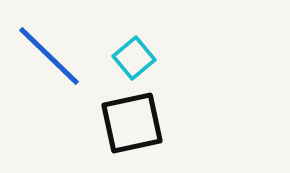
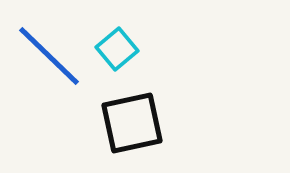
cyan square: moved 17 px left, 9 px up
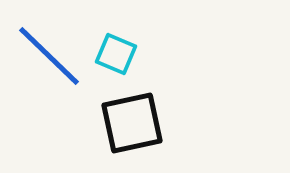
cyan square: moved 1 px left, 5 px down; rotated 27 degrees counterclockwise
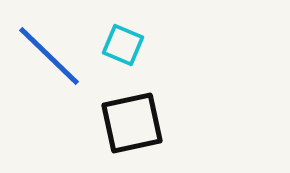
cyan square: moved 7 px right, 9 px up
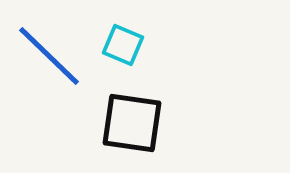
black square: rotated 20 degrees clockwise
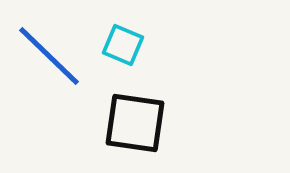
black square: moved 3 px right
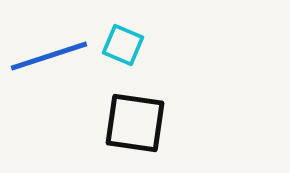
blue line: rotated 62 degrees counterclockwise
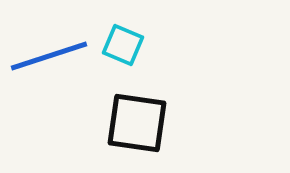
black square: moved 2 px right
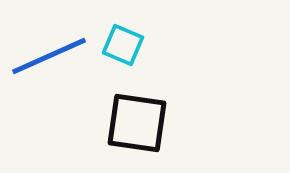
blue line: rotated 6 degrees counterclockwise
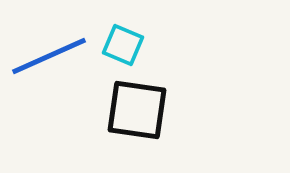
black square: moved 13 px up
